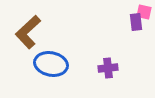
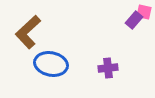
purple rectangle: moved 2 px left, 2 px up; rotated 48 degrees clockwise
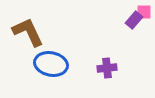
pink square: rotated 14 degrees counterclockwise
brown L-shape: rotated 108 degrees clockwise
purple cross: moved 1 px left
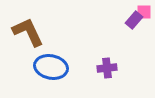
blue ellipse: moved 3 px down
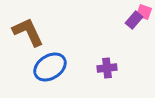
pink square: rotated 21 degrees clockwise
blue ellipse: moved 1 px left; rotated 44 degrees counterclockwise
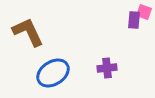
purple rectangle: rotated 36 degrees counterclockwise
blue ellipse: moved 3 px right, 6 px down
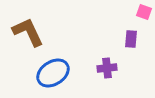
purple rectangle: moved 3 px left, 19 px down
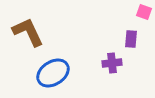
purple cross: moved 5 px right, 5 px up
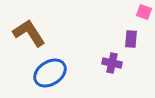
brown L-shape: moved 1 px right, 1 px down; rotated 8 degrees counterclockwise
purple cross: rotated 18 degrees clockwise
blue ellipse: moved 3 px left
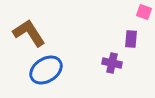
blue ellipse: moved 4 px left, 3 px up
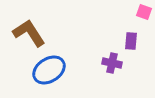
purple rectangle: moved 2 px down
blue ellipse: moved 3 px right
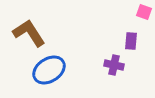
purple cross: moved 2 px right, 2 px down
